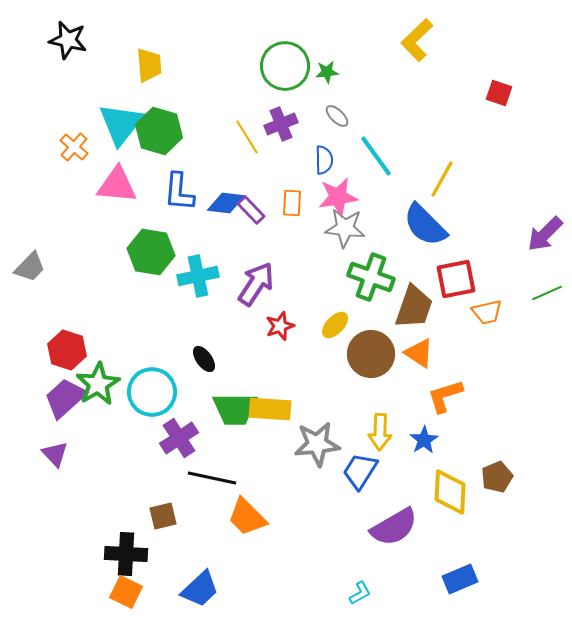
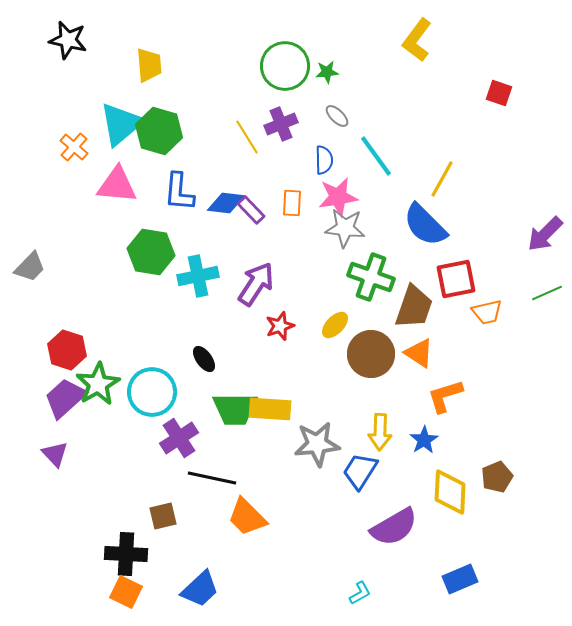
yellow L-shape at (417, 40): rotated 9 degrees counterclockwise
cyan triangle at (121, 124): rotated 12 degrees clockwise
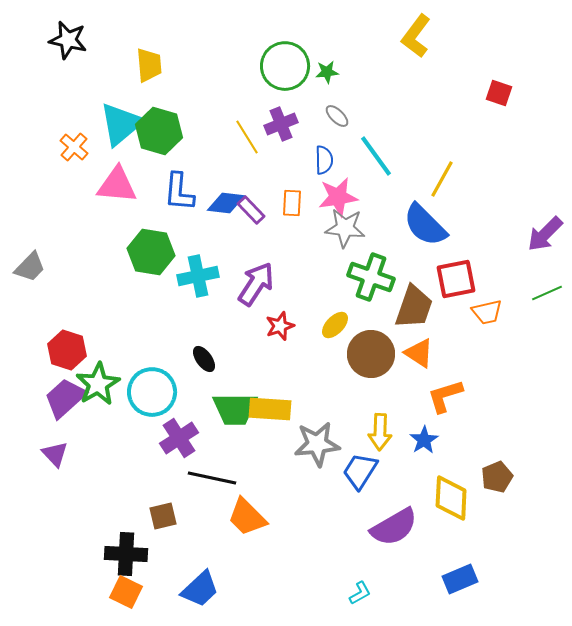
yellow L-shape at (417, 40): moved 1 px left, 4 px up
yellow diamond at (450, 492): moved 1 px right, 6 px down
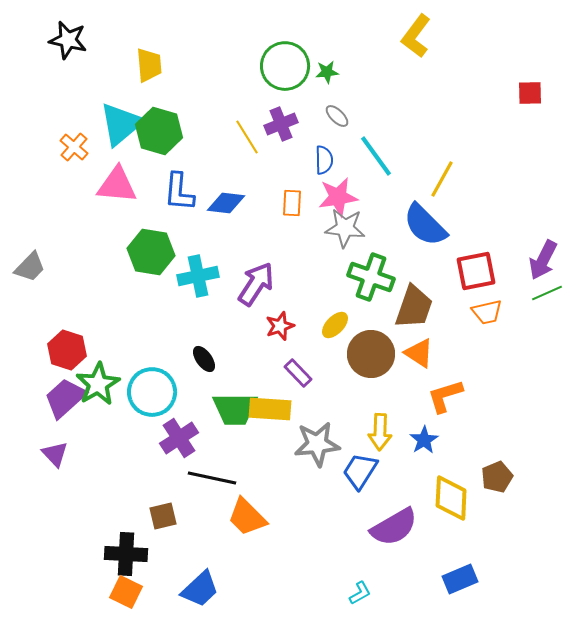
red square at (499, 93): moved 31 px right; rotated 20 degrees counterclockwise
purple rectangle at (251, 210): moved 47 px right, 163 px down
purple arrow at (545, 234): moved 2 px left, 26 px down; rotated 18 degrees counterclockwise
red square at (456, 279): moved 20 px right, 8 px up
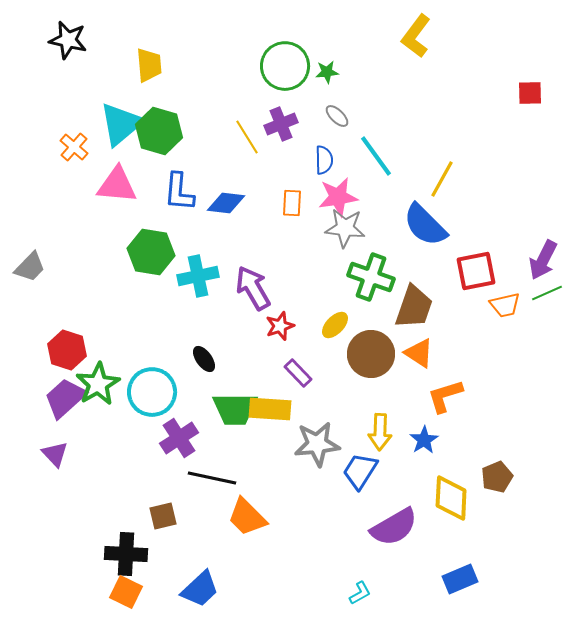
purple arrow at (256, 284): moved 3 px left, 4 px down; rotated 63 degrees counterclockwise
orange trapezoid at (487, 312): moved 18 px right, 7 px up
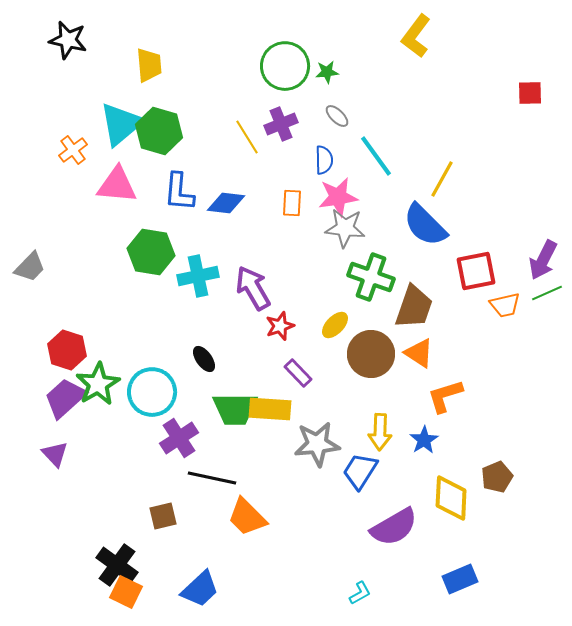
orange cross at (74, 147): moved 1 px left, 3 px down; rotated 12 degrees clockwise
black cross at (126, 554): moved 9 px left, 11 px down; rotated 33 degrees clockwise
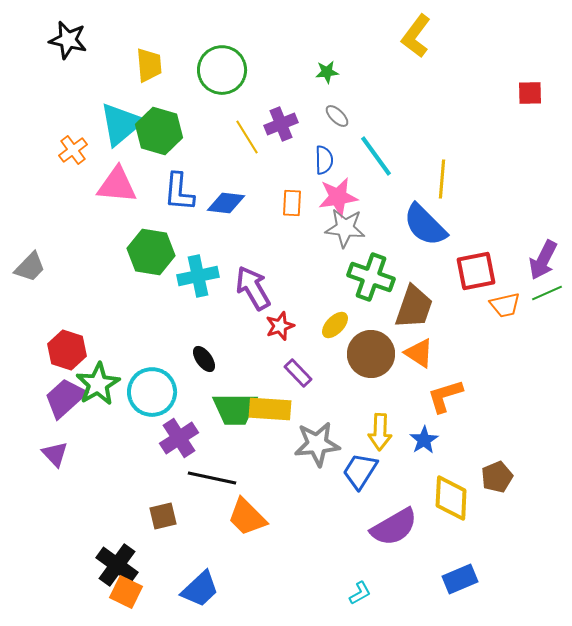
green circle at (285, 66): moved 63 px left, 4 px down
yellow line at (442, 179): rotated 24 degrees counterclockwise
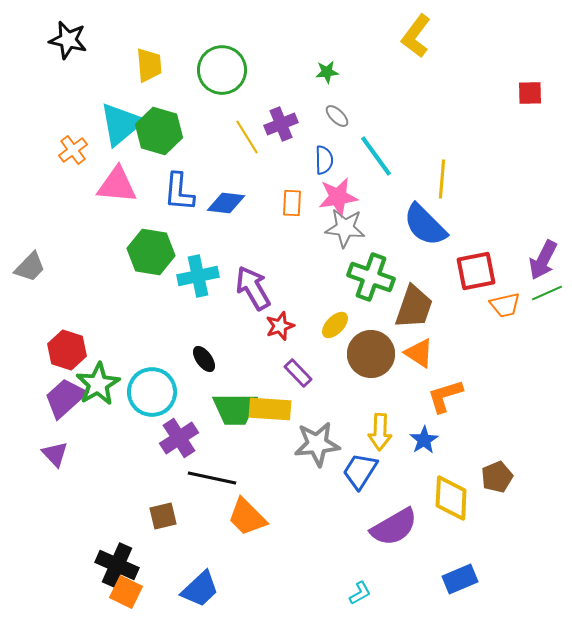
black cross at (117, 565): rotated 12 degrees counterclockwise
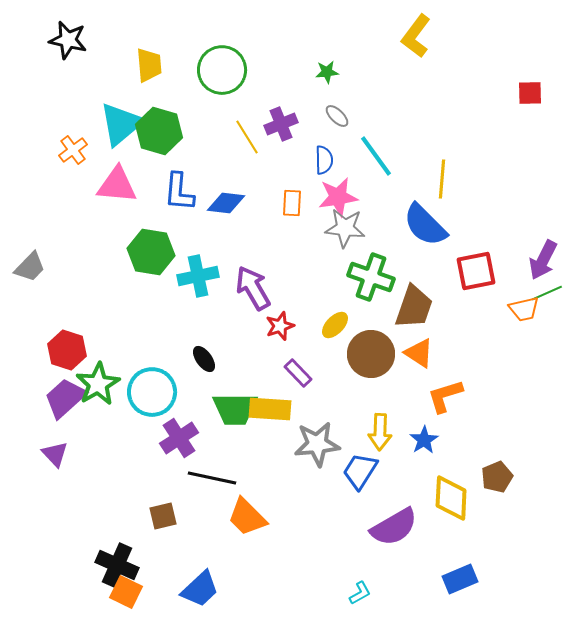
orange trapezoid at (505, 305): moved 19 px right, 4 px down
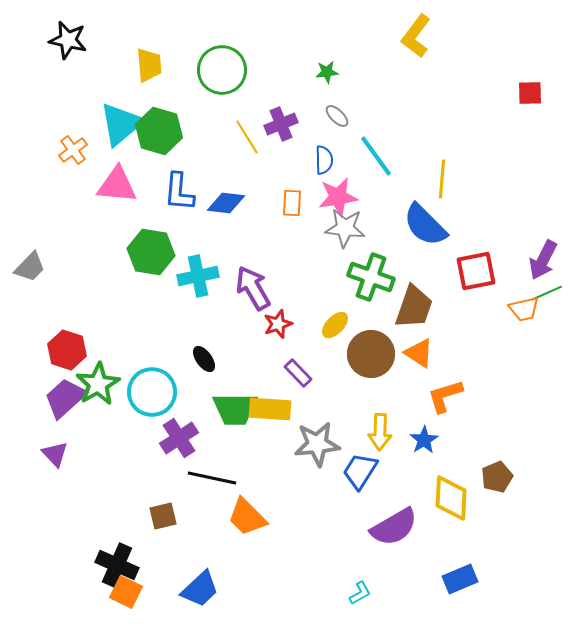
red star at (280, 326): moved 2 px left, 2 px up
